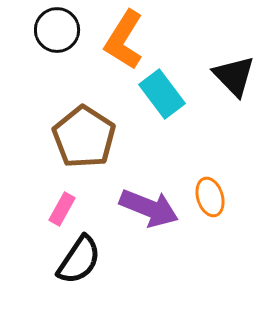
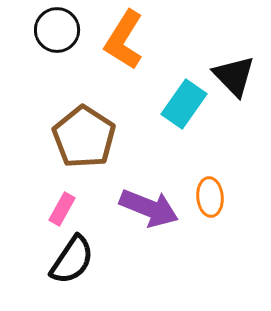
cyan rectangle: moved 22 px right, 10 px down; rotated 72 degrees clockwise
orange ellipse: rotated 12 degrees clockwise
black semicircle: moved 7 px left
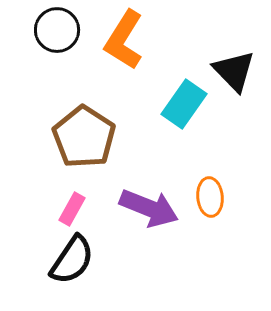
black triangle: moved 5 px up
pink rectangle: moved 10 px right
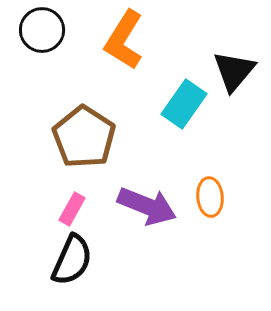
black circle: moved 15 px left
black triangle: rotated 24 degrees clockwise
purple arrow: moved 2 px left, 2 px up
black semicircle: rotated 10 degrees counterclockwise
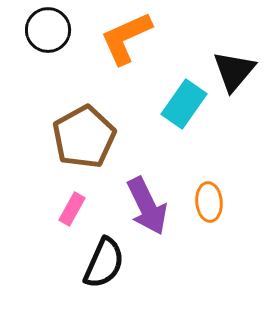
black circle: moved 6 px right
orange L-shape: moved 2 px right, 2 px up; rotated 34 degrees clockwise
brown pentagon: rotated 10 degrees clockwise
orange ellipse: moved 1 px left, 5 px down
purple arrow: rotated 42 degrees clockwise
black semicircle: moved 32 px right, 3 px down
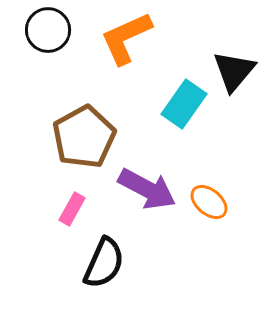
orange ellipse: rotated 45 degrees counterclockwise
purple arrow: moved 17 px up; rotated 36 degrees counterclockwise
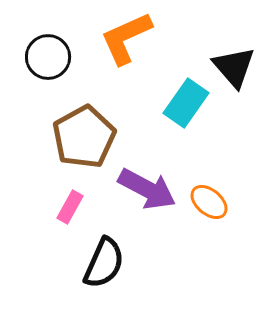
black circle: moved 27 px down
black triangle: moved 4 px up; rotated 21 degrees counterclockwise
cyan rectangle: moved 2 px right, 1 px up
pink rectangle: moved 2 px left, 2 px up
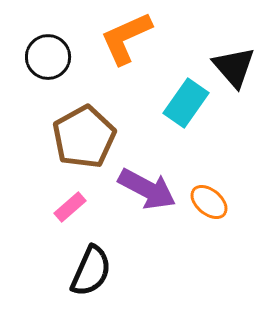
pink rectangle: rotated 20 degrees clockwise
black semicircle: moved 13 px left, 8 px down
